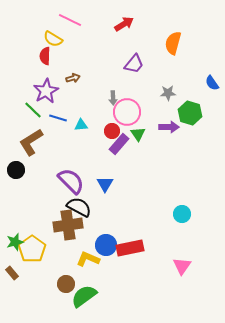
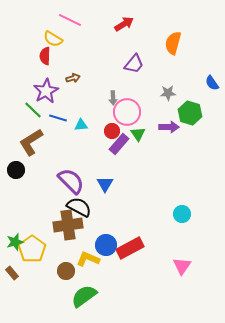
red rectangle: rotated 16 degrees counterclockwise
brown circle: moved 13 px up
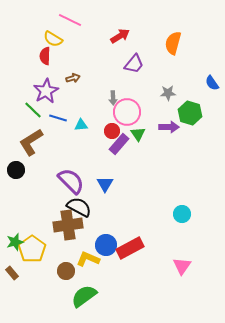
red arrow: moved 4 px left, 12 px down
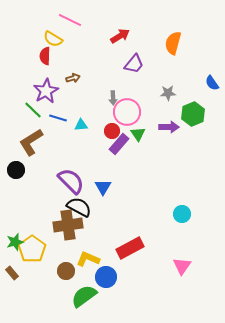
green hexagon: moved 3 px right, 1 px down; rotated 20 degrees clockwise
blue triangle: moved 2 px left, 3 px down
blue circle: moved 32 px down
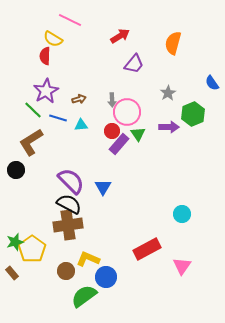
brown arrow: moved 6 px right, 21 px down
gray star: rotated 28 degrees counterclockwise
gray arrow: moved 1 px left, 2 px down
black semicircle: moved 10 px left, 3 px up
red rectangle: moved 17 px right, 1 px down
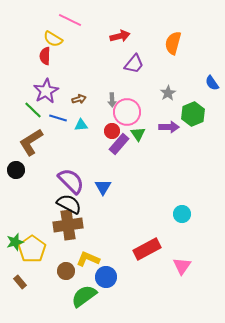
red arrow: rotated 18 degrees clockwise
brown rectangle: moved 8 px right, 9 px down
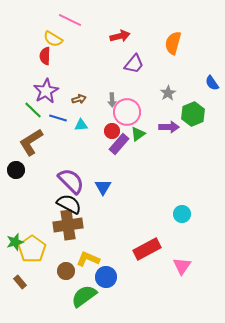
green triangle: rotated 28 degrees clockwise
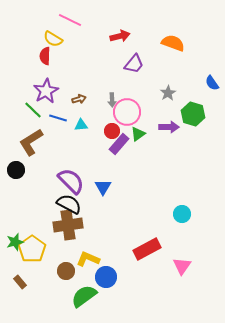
orange semicircle: rotated 95 degrees clockwise
green hexagon: rotated 20 degrees counterclockwise
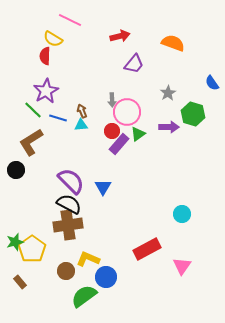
brown arrow: moved 3 px right, 12 px down; rotated 96 degrees counterclockwise
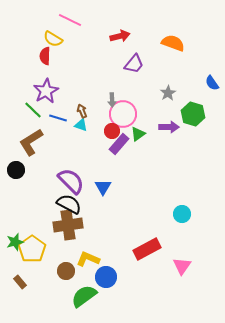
pink circle: moved 4 px left, 2 px down
cyan triangle: rotated 24 degrees clockwise
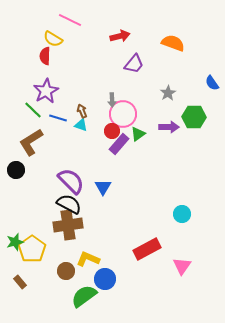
green hexagon: moved 1 px right, 3 px down; rotated 15 degrees counterclockwise
blue circle: moved 1 px left, 2 px down
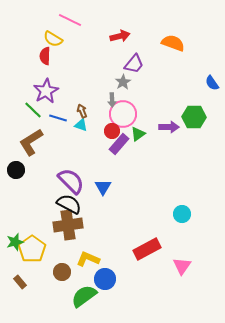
gray star: moved 45 px left, 11 px up
brown circle: moved 4 px left, 1 px down
